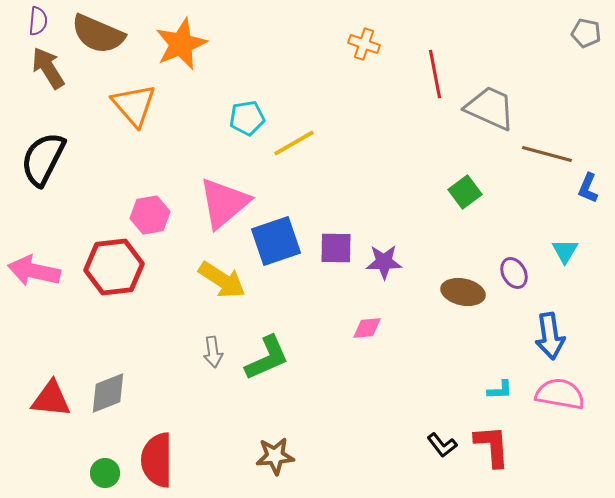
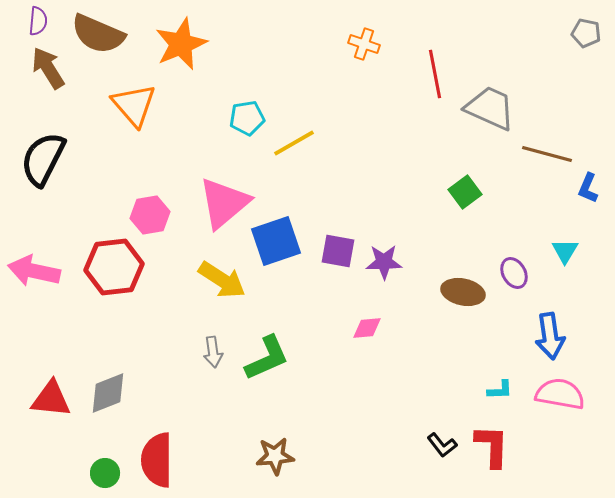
purple square: moved 2 px right, 3 px down; rotated 9 degrees clockwise
red L-shape: rotated 6 degrees clockwise
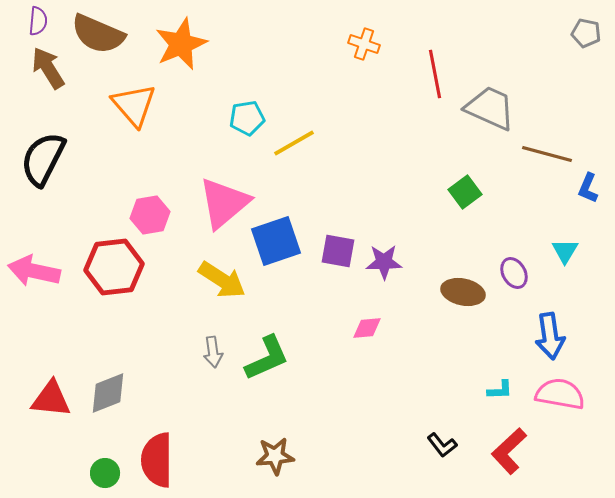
red L-shape: moved 17 px right, 5 px down; rotated 135 degrees counterclockwise
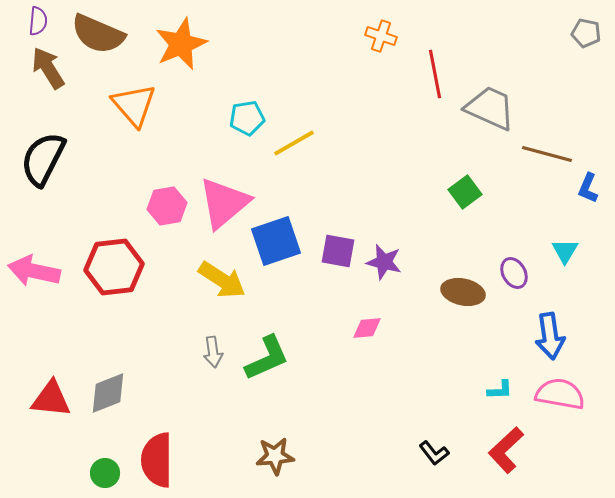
orange cross: moved 17 px right, 8 px up
pink hexagon: moved 17 px right, 9 px up
purple star: rotated 15 degrees clockwise
black L-shape: moved 8 px left, 8 px down
red L-shape: moved 3 px left, 1 px up
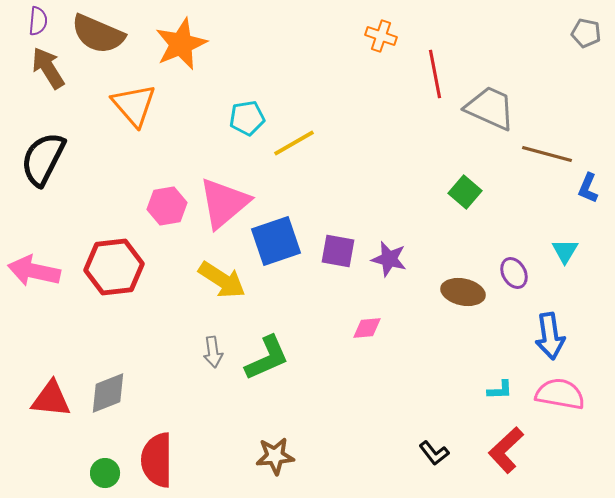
green square: rotated 12 degrees counterclockwise
purple star: moved 5 px right, 3 px up
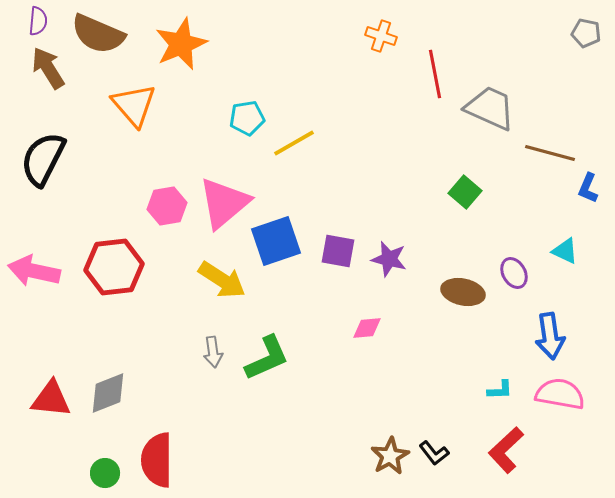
brown line: moved 3 px right, 1 px up
cyan triangle: rotated 36 degrees counterclockwise
brown star: moved 115 px right; rotated 24 degrees counterclockwise
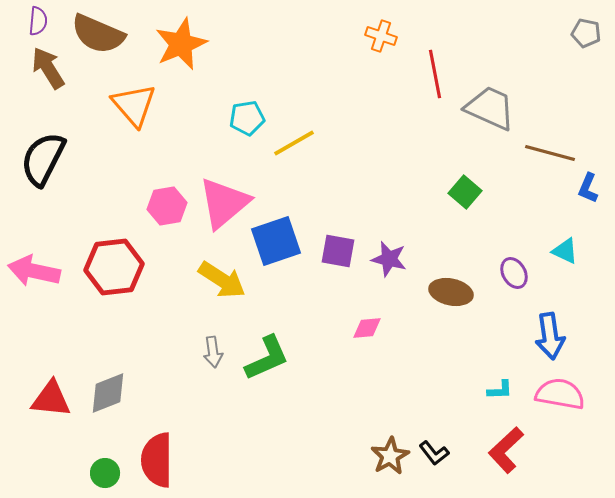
brown ellipse: moved 12 px left
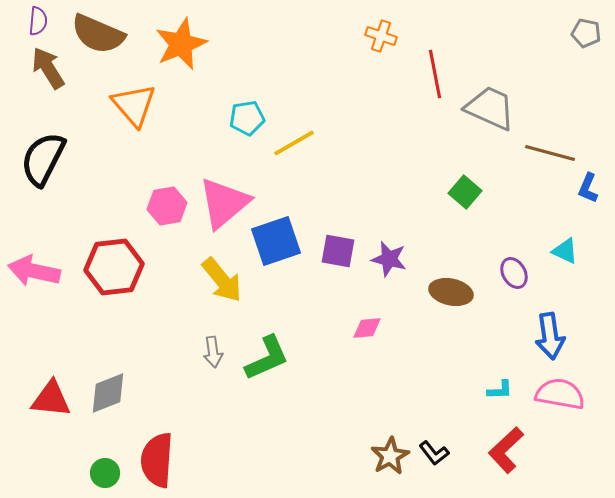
yellow arrow: rotated 18 degrees clockwise
red semicircle: rotated 4 degrees clockwise
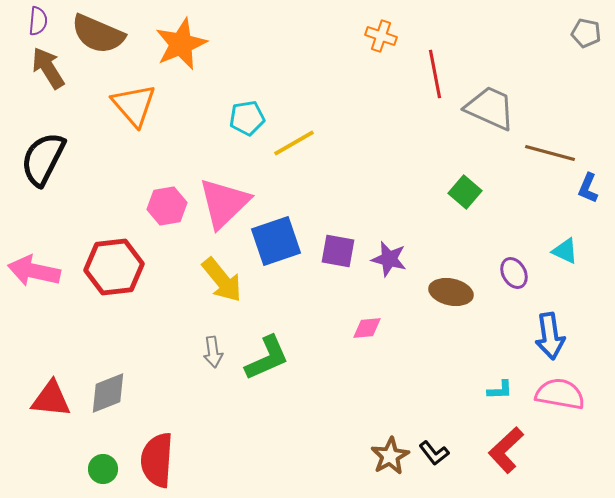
pink triangle: rotated 4 degrees counterclockwise
green circle: moved 2 px left, 4 px up
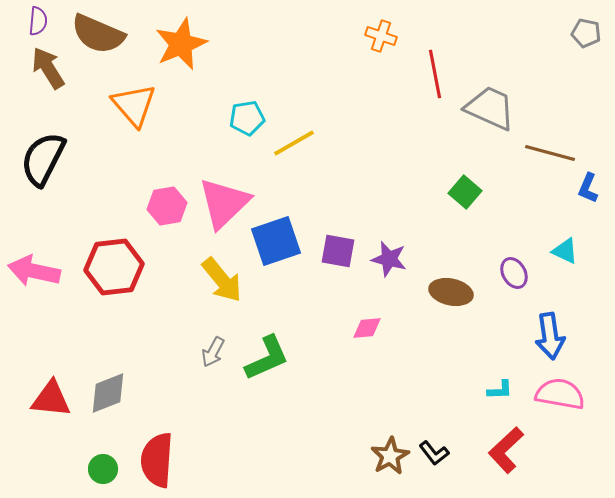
gray arrow: rotated 36 degrees clockwise
